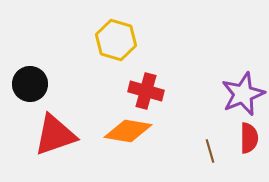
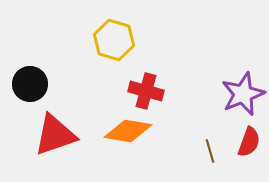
yellow hexagon: moved 2 px left
red semicircle: moved 4 px down; rotated 20 degrees clockwise
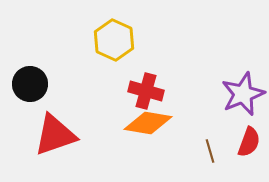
yellow hexagon: rotated 9 degrees clockwise
orange diamond: moved 20 px right, 8 px up
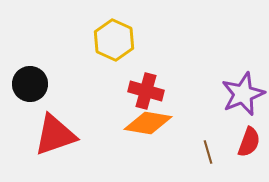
brown line: moved 2 px left, 1 px down
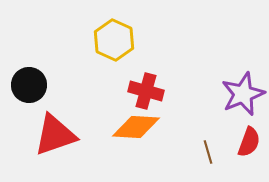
black circle: moved 1 px left, 1 px down
orange diamond: moved 12 px left, 4 px down; rotated 6 degrees counterclockwise
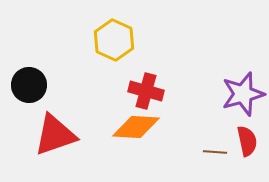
purple star: rotated 6 degrees clockwise
red semicircle: moved 2 px left, 1 px up; rotated 32 degrees counterclockwise
brown line: moved 7 px right; rotated 70 degrees counterclockwise
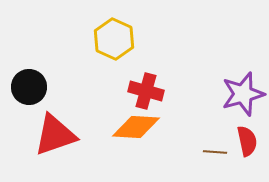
yellow hexagon: moved 1 px up
black circle: moved 2 px down
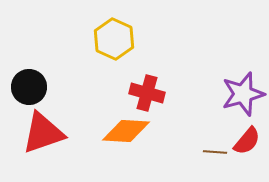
red cross: moved 1 px right, 2 px down
orange diamond: moved 10 px left, 4 px down
red triangle: moved 12 px left, 2 px up
red semicircle: rotated 52 degrees clockwise
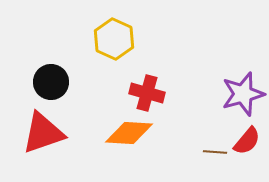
black circle: moved 22 px right, 5 px up
orange diamond: moved 3 px right, 2 px down
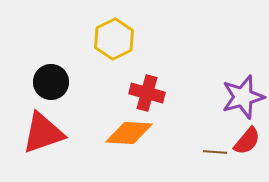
yellow hexagon: rotated 9 degrees clockwise
purple star: moved 3 px down
